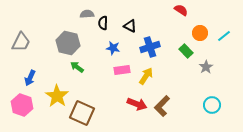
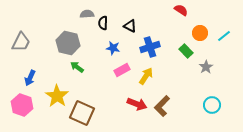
pink rectangle: rotated 21 degrees counterclockwise
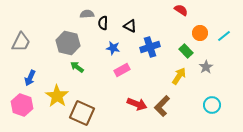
yellow arrow: moved 33 px right
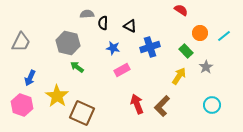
red arrow: rotated 132 degrees counterclockwise
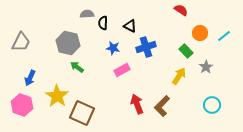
blue cross: moved 4 px left
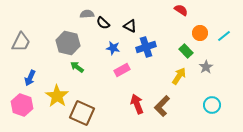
black semicircle: rotated 48 degrees counterclockwise
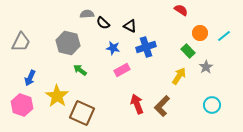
green rectangle: moved 2 px right
green arrow: moved 3 px right, 3 px down
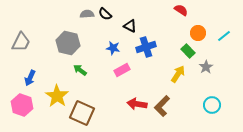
black semicircle: moved 2 px right, 9 px up
orange circle: moved 2 px left
yellow arrow: moved 1 px left, 2 px up
red arrow: rotated 60 degrees counterclockwise
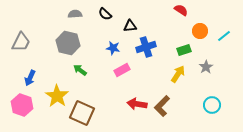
gray semicircle: moved 12 px left
black triangle: rotated 32 degrees counterclockwise
orange circle: moved 2 px right, 2 px up
green rectangle: moved 4 px left, 1 px up; rotated 64 degrees counterclockwise
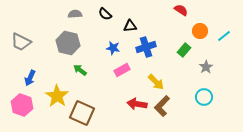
gray trapezoid: rotated 90 degrees clockwise
green rectangle: rotated 32 degrees counterclockwise
yellow arrow: moved 22 px left, 8 px down; rotated 102 degrees clockwise
cyan circle: moved 8 px left, 8 px up
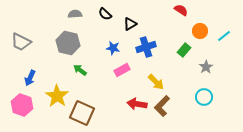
black triangle: moved 2 px up; rotated 24 degrees counterclockwise
